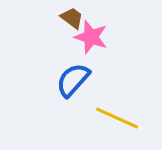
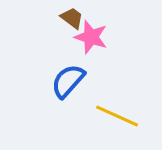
blue semicircle: moved 5 px left, 1 px down
yellow line: moved 2 px up
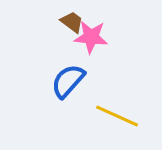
brown trapezoid: moved 4 px down
pink star: rotated 12 degrees counterclockwise
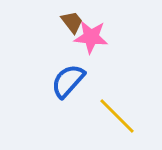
brown trapezoid: rotated 15 degrees clockwise
yellow line: rotated 21 degrees clockwise
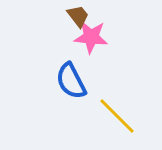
brown trapezoid: moved 6 px right, 6 px up
blue semicircle: moved 3 px right; rotated 69 degrees counterclockwise
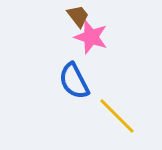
pink star: rotated 12 degrees clockwise
blue semicircle: moved 3 px right
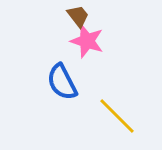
pink star: moved 4 px left, 4 px down
blue semicircle: moved 12 px left, 1 px down
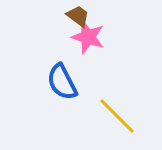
brown trapezoid: rotated 15 degrees counterclockwise
pink star: moved 1 px right, 4 px up
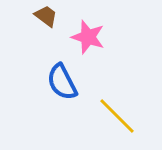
brown trapezoid: moved 32 px left
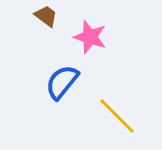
pink star: moved 2 px right
blue semicircle: rotated 66 degrees clockwise
